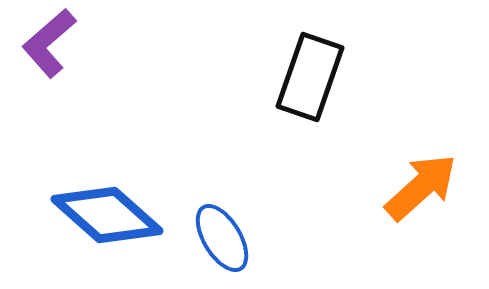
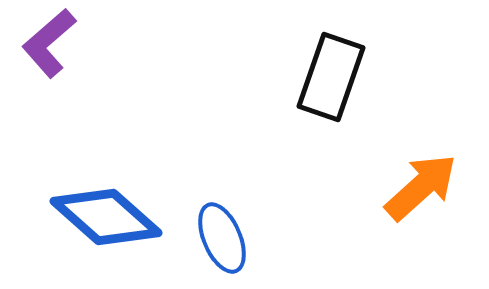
black rectangle: moved 21 px right
blue diamond: moved 1 px left, 2 px down
blue ellipse: rotated 8 degrees clockwise
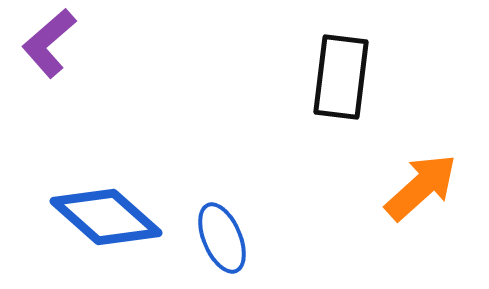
black rectangle: moved 10 px right; rotated 12 degrees counterclockwise
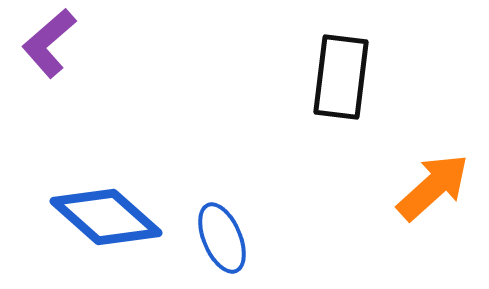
orange arrow: moved 12 px right
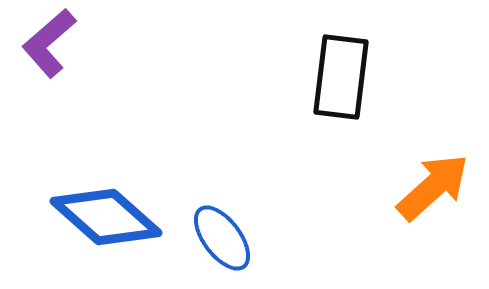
blue ellipse: rotated 14 degrees counterclockwise
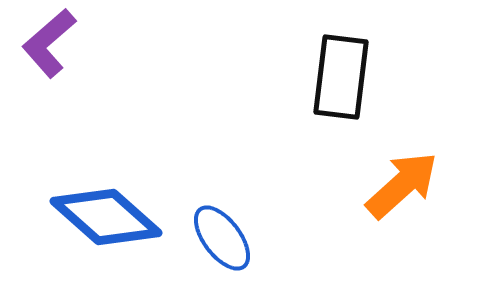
orange arrow: moved 31 px left, 2 px up
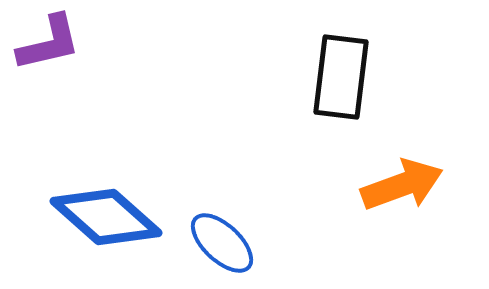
purple L-shape: rotated 152 degrees counterclockwise
orange arrow: rotated 22 degrees clockwise
blue ellipse: moved 5 px down; rotated 10 degrees counterclockwise
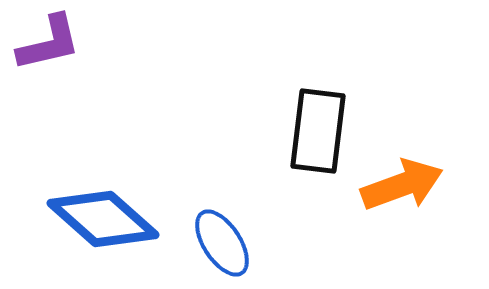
black rectangle: moved 23 px left, 54 px down
blue diamond: moved 3 px left, 2 px down
blue ellipse: rotated 14 degrees clockwise
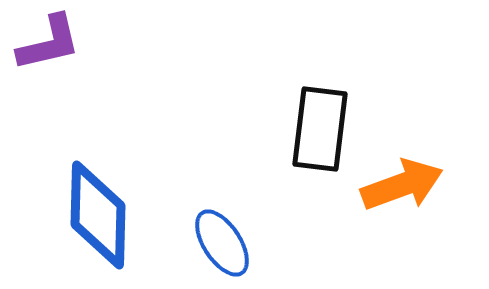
black rectangle: moved 2 px right, 2 px up
blue diamond: moved 5 px left, 4 px up; rotated 50 degrees clockwise
